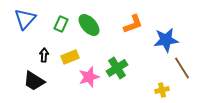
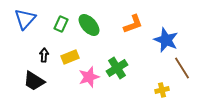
blue star: rotated 30 degrees clockwise
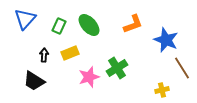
green rectangle: moved 2 px left, 2 px down
yellow rectangle: moved 4 px up
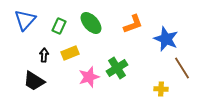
blue triangle: moved 1 px down
green ellipse: moved 2 px right, 2 px up
blue star: moved 1 px up
yellow cross: moved 1 px left, 1 px up; rotated 16 degrees clockwise
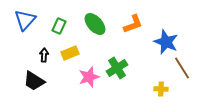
green ellipse: moved 4 px right, 1 px down
blue star: moved 3 px down
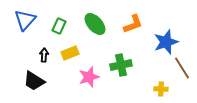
blue star: rotated 30 degrees clockwise
green cross: moved 4 px right, 3 px up; rotated 20 degrees clockwise
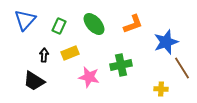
green ellipse: moved 1 px left
pink star: rotated 30 degrees clockwise
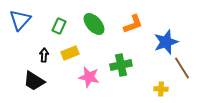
blue triangle: moved 5 px left
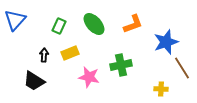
blue triangle: moved 5 px left
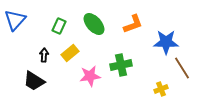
blue star: rotated 20 degrees clockwise
yellow rectangle: rotated 18 degrees counterclockwise
pink star: moved 1 px right, 1 px up; rotated 20 degrees counterclockwise
yellow cross: rotated 24 degrees counterclockwise
